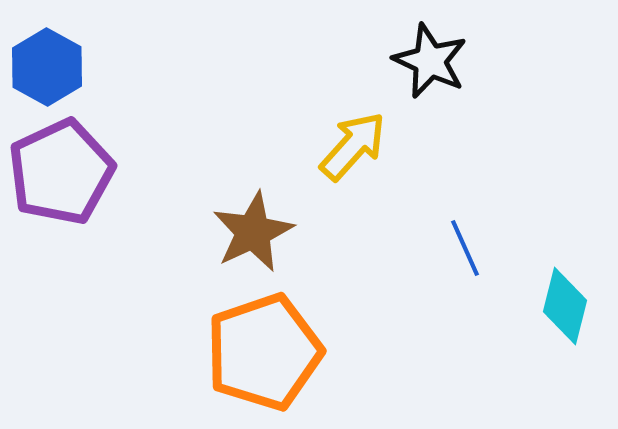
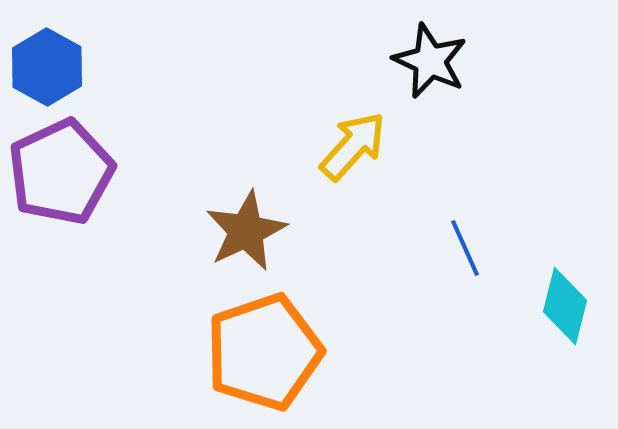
brown star: moved 7 px left, 1 px up
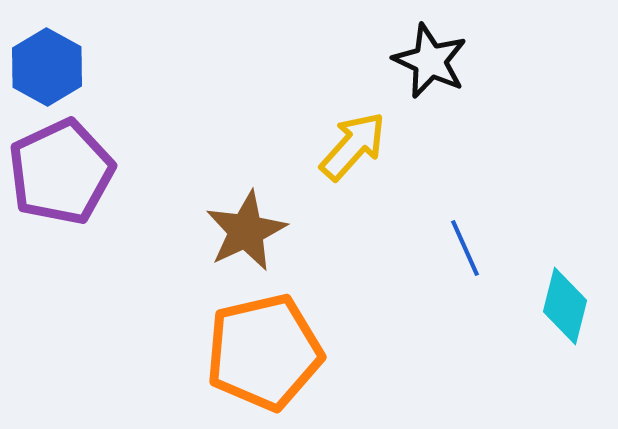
orange pentagon: rotated 6 degrees clockwise
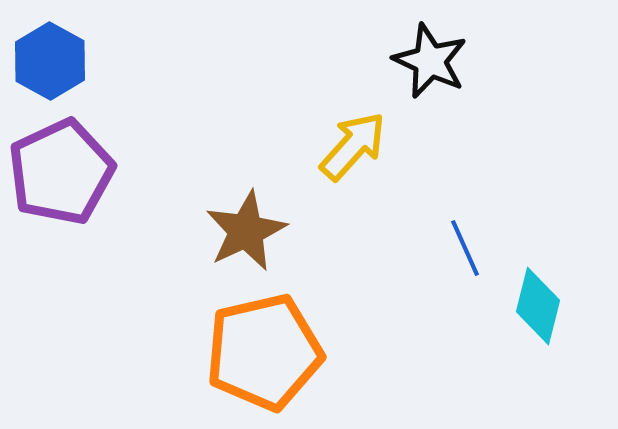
blue hexagon: moved 3 px right, 6 px up
cyan diamond: moved 27 px left
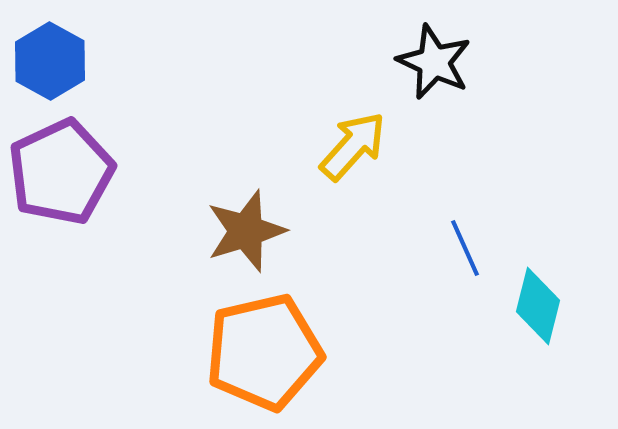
black star: moved 4 px right, 1 px down
brown star: rotated 8 degrees clockwise
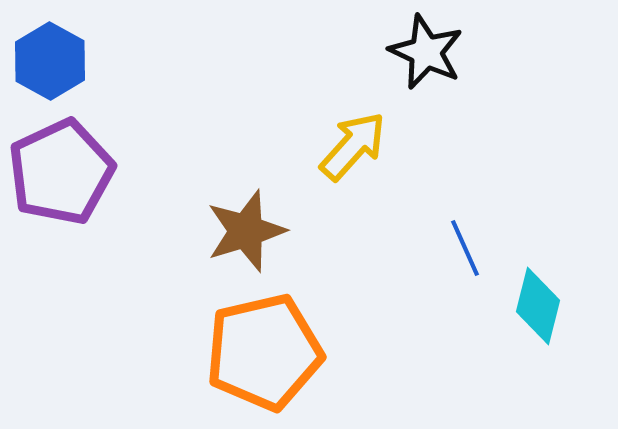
black star: moved 8 px left, 10 px up
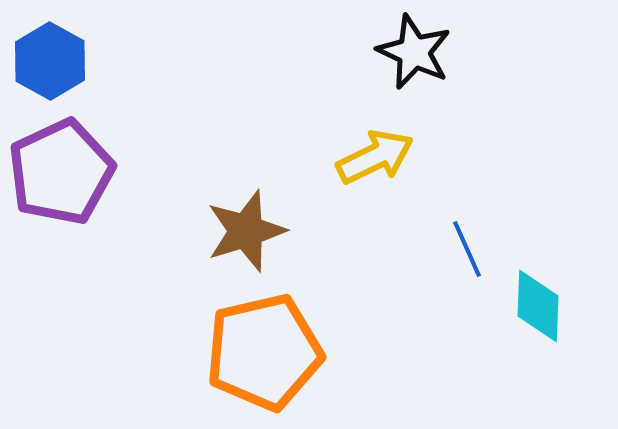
black star: moved 12 px left
yellow arrow: moved 22 px right, 11 px down; rotated 22 degrees clockwise
blue line: moved 2 px right, 1 px down
cyan diamond: rotated 12 degrees counterclockwise
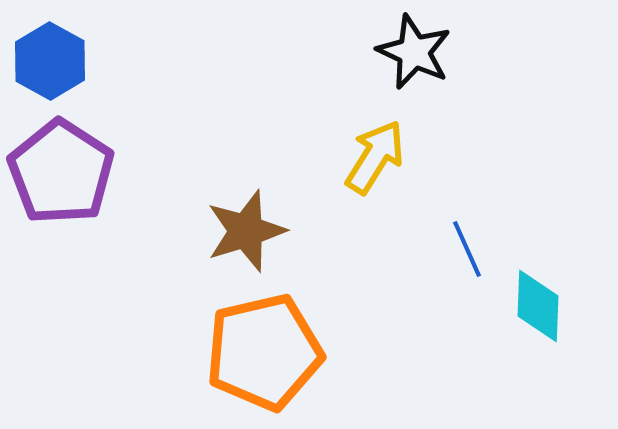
yellow arrow: rotated 32 degrees counterclockwise
purple pentagon: rotated 14 degrees counterclockwise
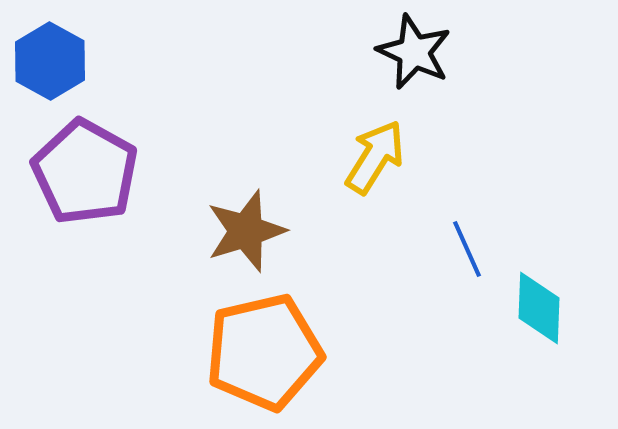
purple pentagon: moved 24 px right; rotated 4 degrees counterclockwise
cyan diamond: moved 1 px right, 2 px down
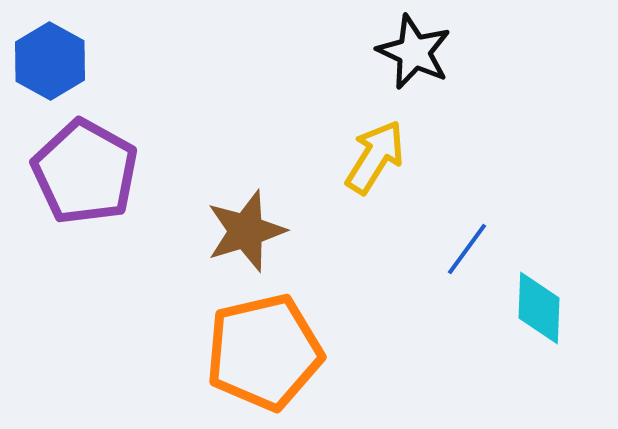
blue line: rotated 60 degrees clockwise
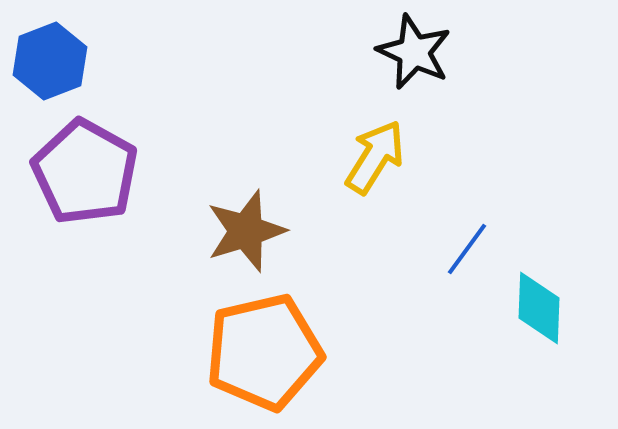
blue hexagon: rotated 10 degrees clockwise
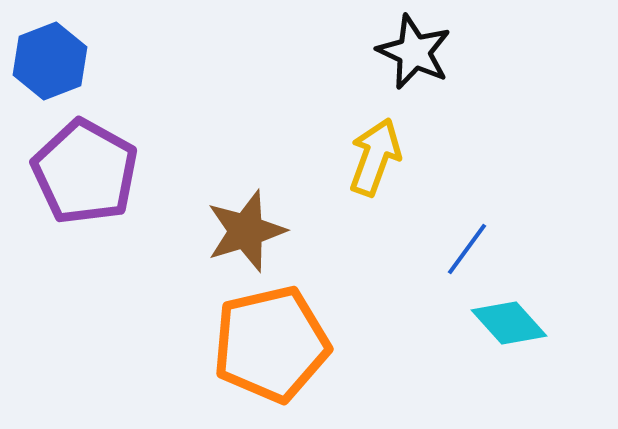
yellow arrow: rotated 12 degrees counterclockwise
cyan diamond: moved 30 px left, 15 px down; rotated 44 degrees counterclockwise
orange pentagon: moved 7 px right, 8 px up
